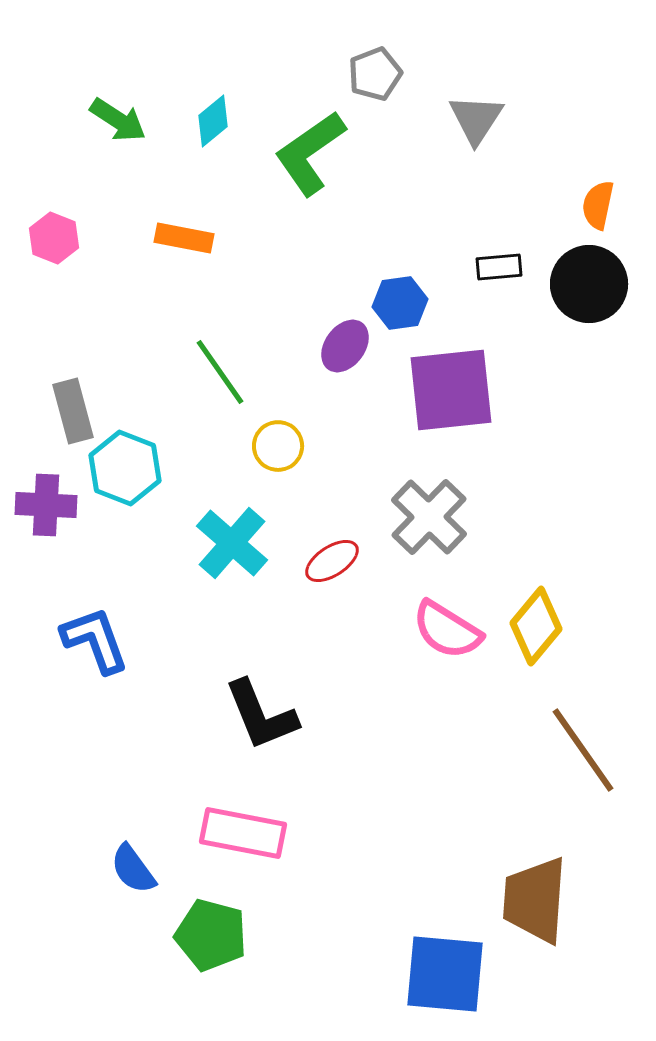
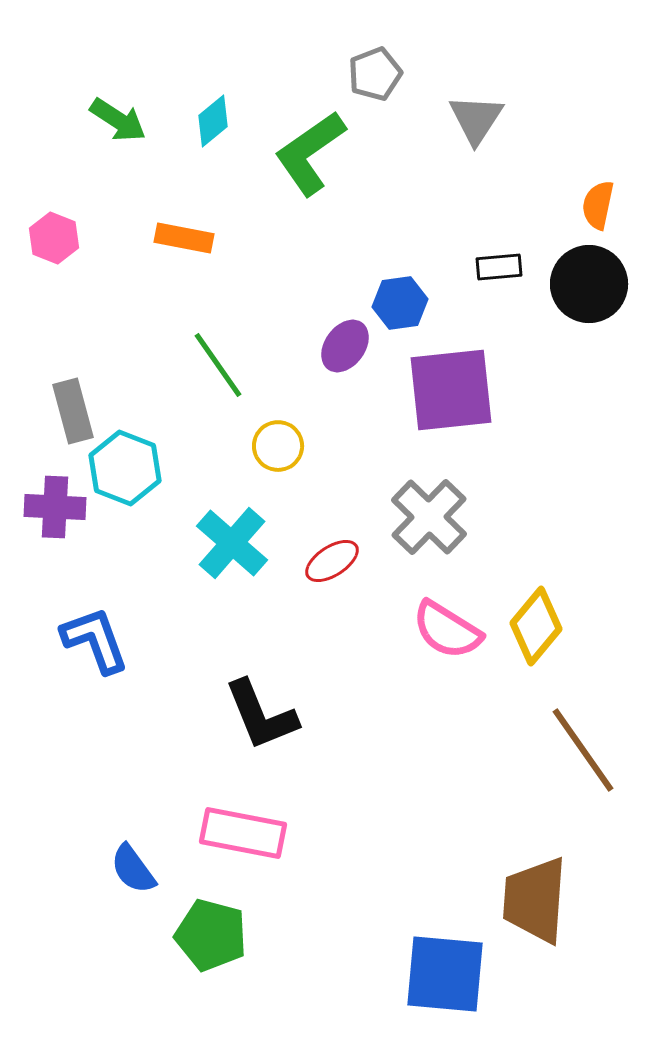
green line: moved 2 px left, 7 px up
purple cross: moved 9 px right, 2 px down
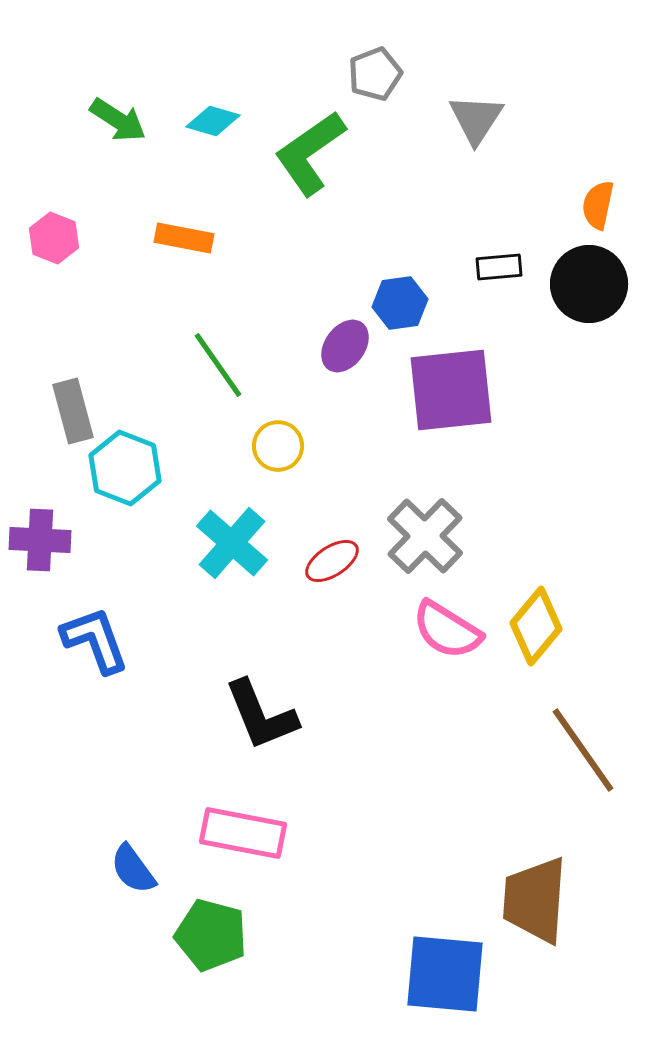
cyan diamond: rotated 56 degrees clockwise
purple cross: moved 15 px left, 33 px down
gray cross: moved 4 px left, 19 px down
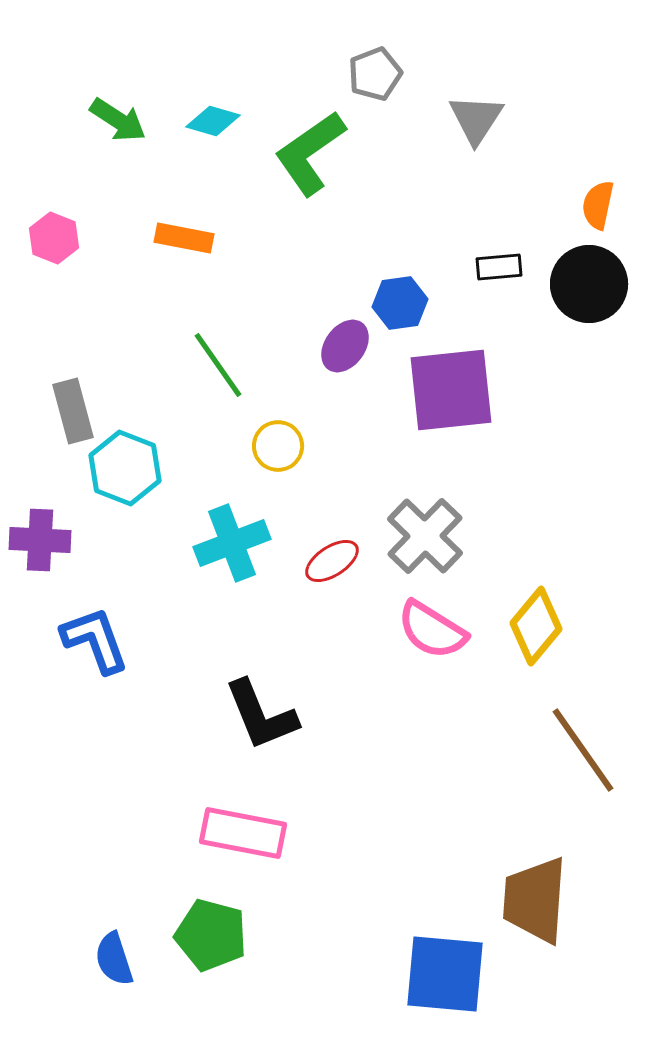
cyan cross: rotated 28 degrees clockwise
pink semicircle: moved 15 px left
blue semicircle: moved 19 px left, 90 px down; rotated 18 degrees clockwise
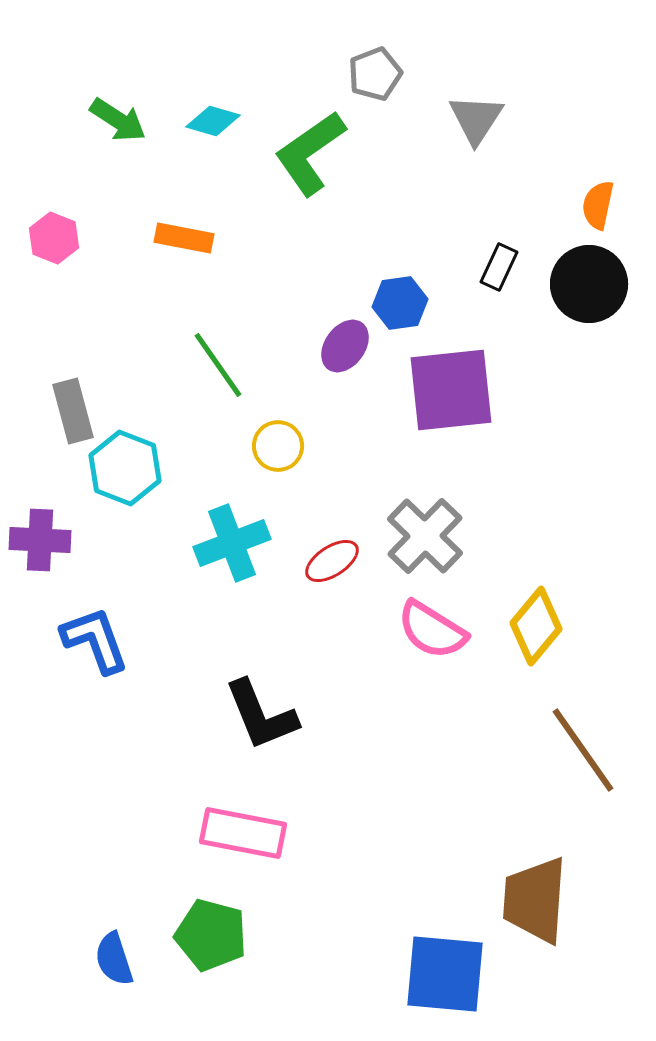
black rectangle: rotated 60 degrees counterclockwise
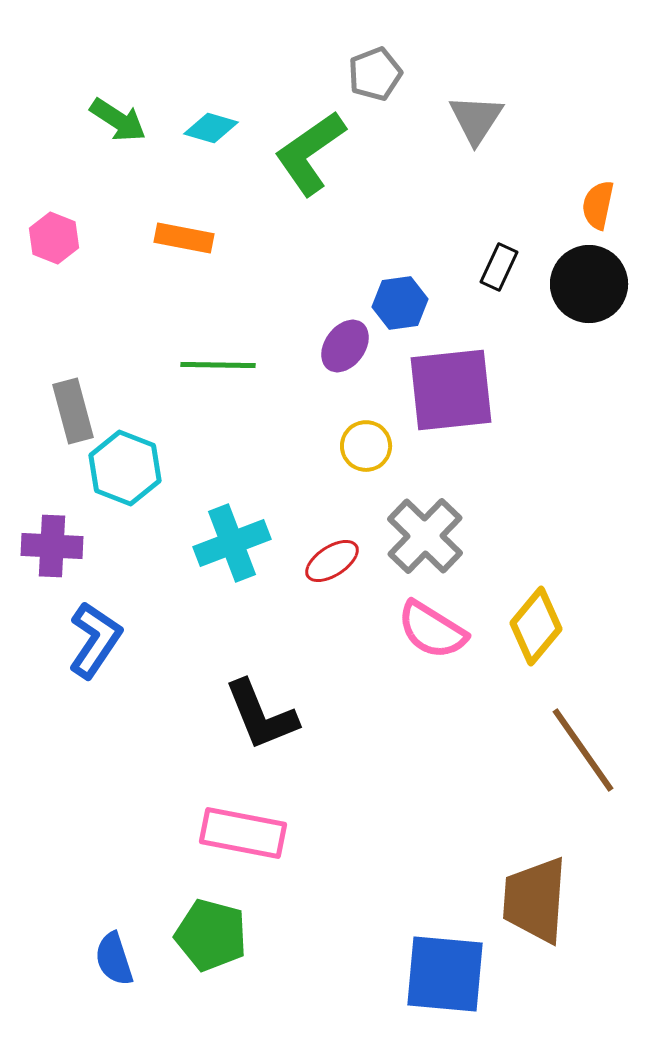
cyan diamond: moved 2 px left, 7 px down
green line: rotated 54 degrees counterclockwise
yellow circle: moved 88 px right
purple cross: moved 12 px right, 6 px down
blue L-shape: rotated 54 degrees clockwise
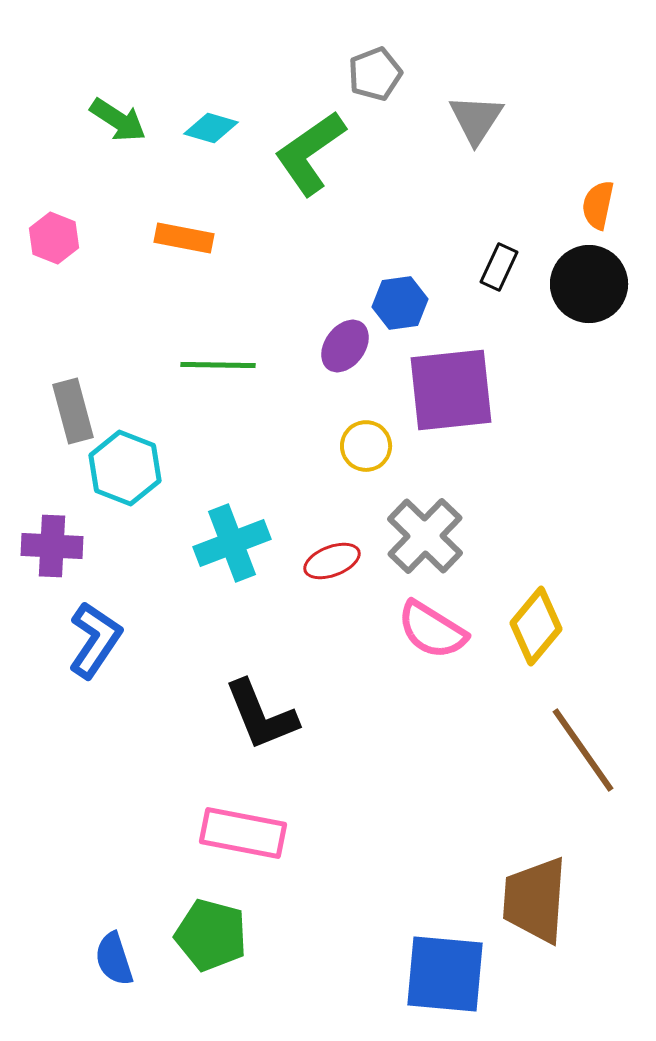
red ellipse: rotated 12 degrees clockwise
